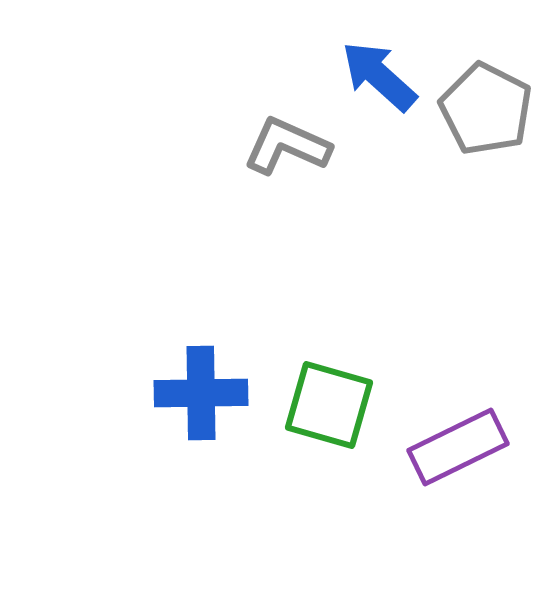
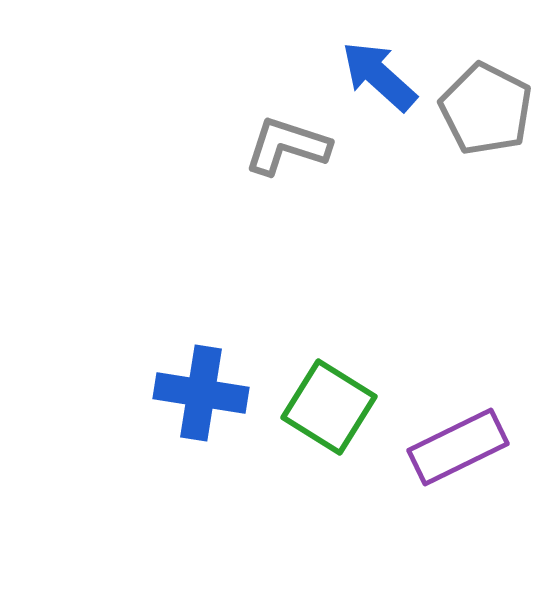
gray L-shape: rotated 6 degrees counterclockwise
blue cross: rotated 10 degrees clockwise
green square: moved 2 px down; rotated 16 degrees clockwise
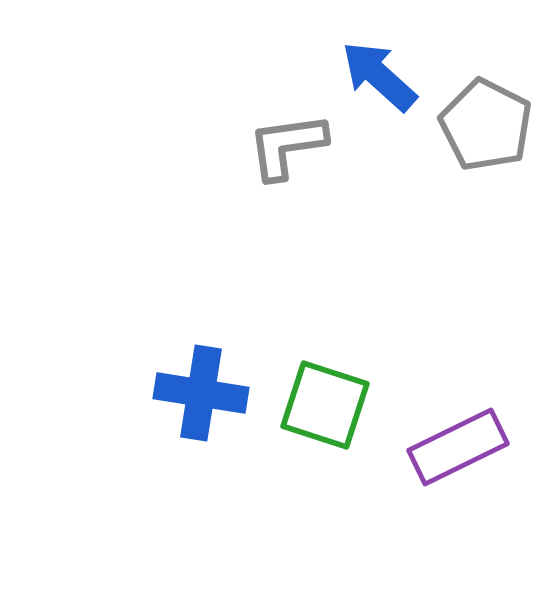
gray pentagon: moved 16 px down
gray L-shape: rotated 26 degrees counterclockwise
green square: moved 4 px left, 2 px up; rotated 14 degrees counterclockwise
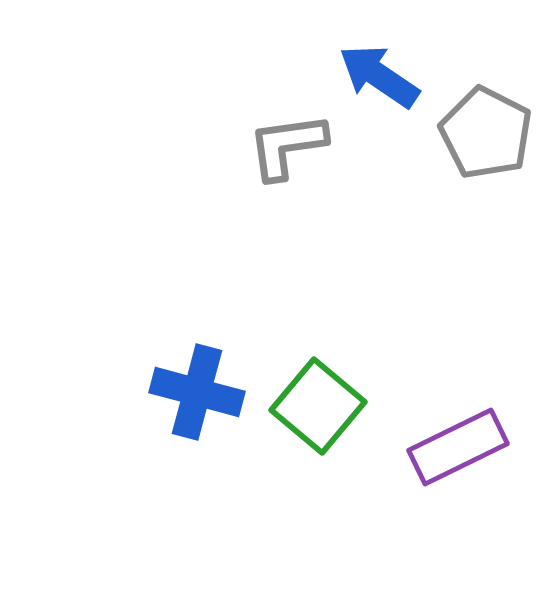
blue arrow: rotated 8 degrees counterclockwise
gray pentagon: moved 8 px down
blue cross: moved 4 px left, 1 px up; rotated 6 degrees clockwise
green square: moved 7 px left, 1 px down; rotated 22 degrees clockwise
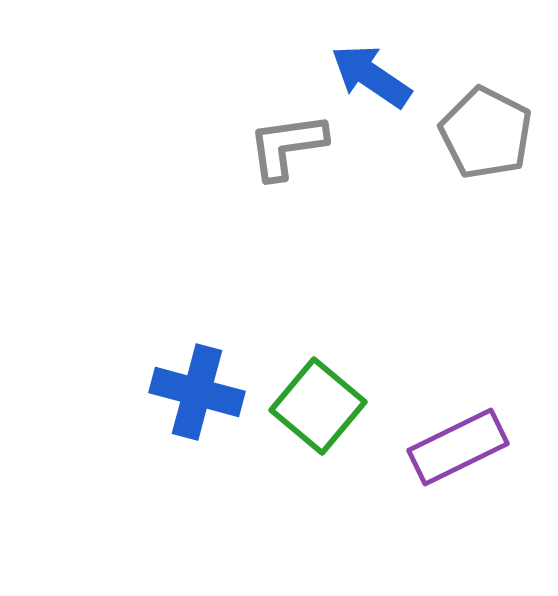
blue arrow: moved 8 px left
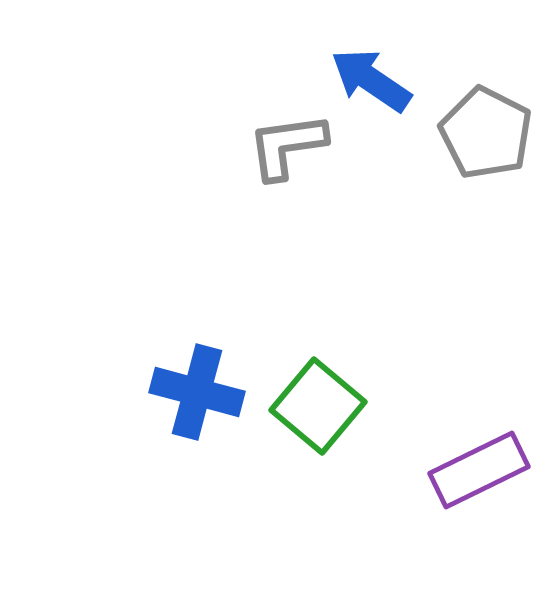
blue arrow: moved 4 px down
purple rectangle: moved 21 px right, 23 px down
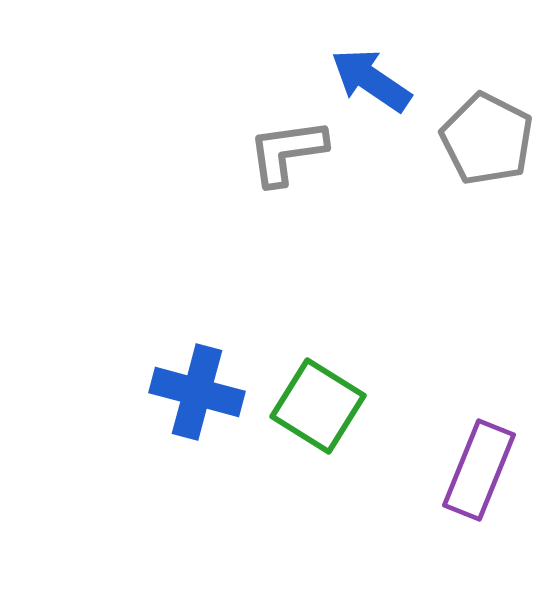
gray pentagon: moved 1 px right, 6 px down
gray L-shape: moved 6 px down
green square: rotated 8 degrees counterclockwise
purple rectangle: rotated 42 degrees counterclockwise
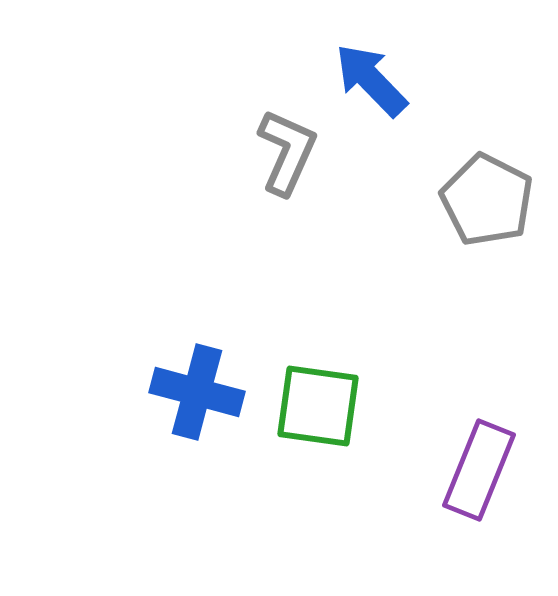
blue arrow: rotated 12 degrees clockwise
gray pentagon: moved 61 px down
gray L-shape: rotated 122 degrees clockwise
green square: rotated 24 degrees counterclockwise
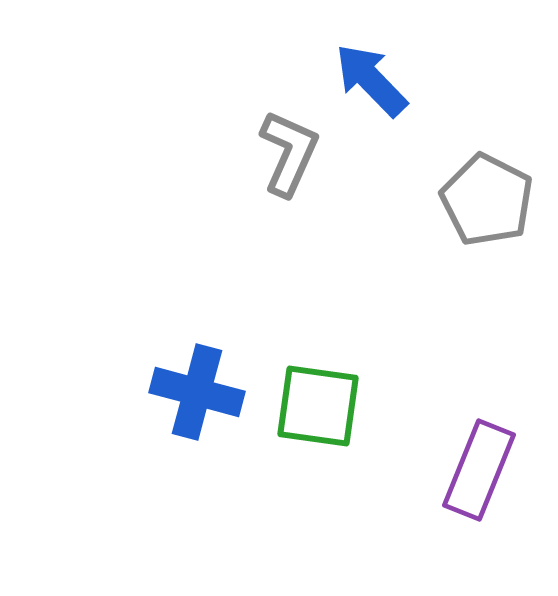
gray L-shape: moved 2 px right, 1 px down
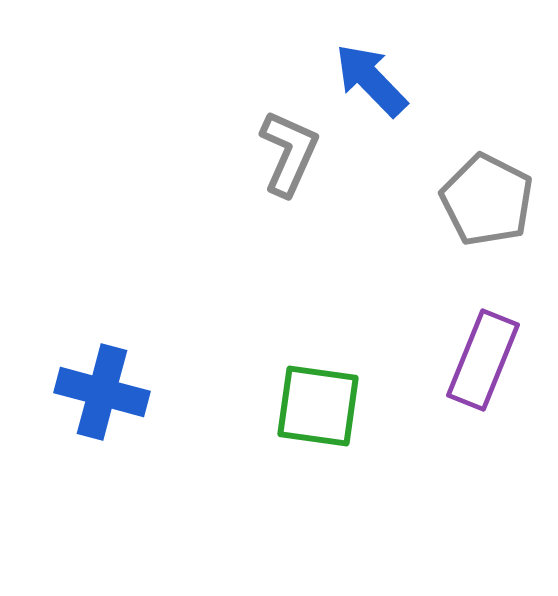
blue cross: moved 95 px left
purple rectangle: moved 4 px right, 110 px up
